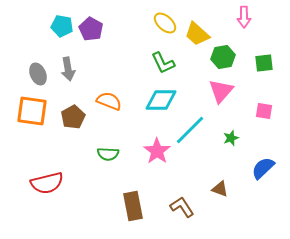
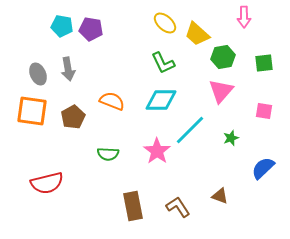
purple pentagon: rotated 20 degrees counterclockwise
orange semicircle: moved 3 px right
brown triangle: moved 7 px down
brown L-shape: moved 4 px left
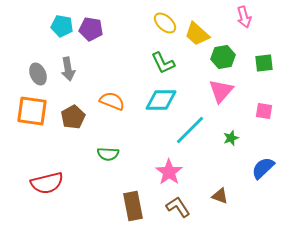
pink arrow: rotated 15 degrees counterclockwise
pink star: moved 12 px right, 21 px down
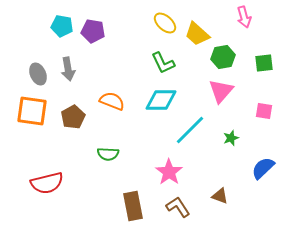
purple pentagon: moved 2 px right, 2 px down
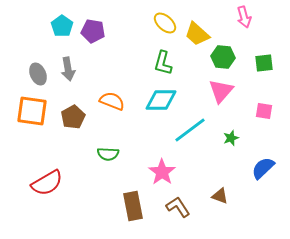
cyan pentagon: rotated 25 degrees clockwise
green hexagon: rotated 15 degrees clockwise
green L-shape: rotated 40 degrees clockwise
cyan line: rotated 8 degrees clockwise
pink star: moved 7 px left
red semicircle: rotated 16 degrees counterclockwise
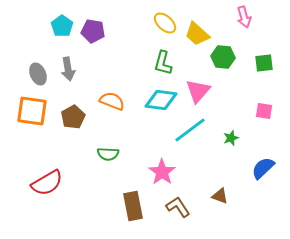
pink triangle: moved 23 px left
cyan diamond: rotated 8 degrees clockwise
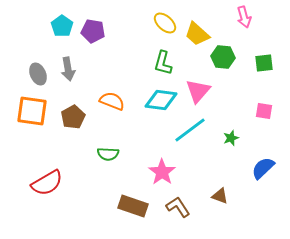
brown rectangle: rotated 60 degrees counterclockwise
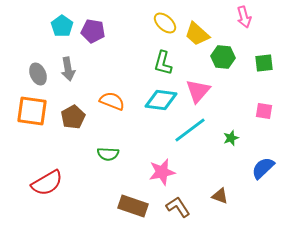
pink star: rotated 24 degrees clockwise
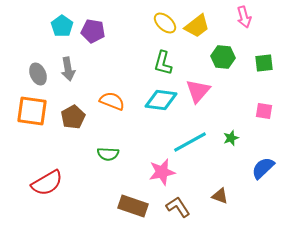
yellow trapezoid: moved 8 px up; rotated 80 degrees counterclockwise
cyan line: moved 12 px down; rotated 8 degrees clockwise
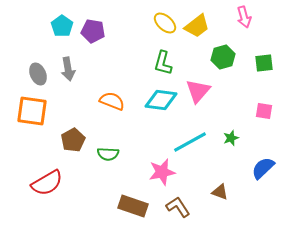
green hexagon: rotated 20 degrees counterclockwise
brown pentagon: moved 23 px down
brown triangle: moved 4 px up
